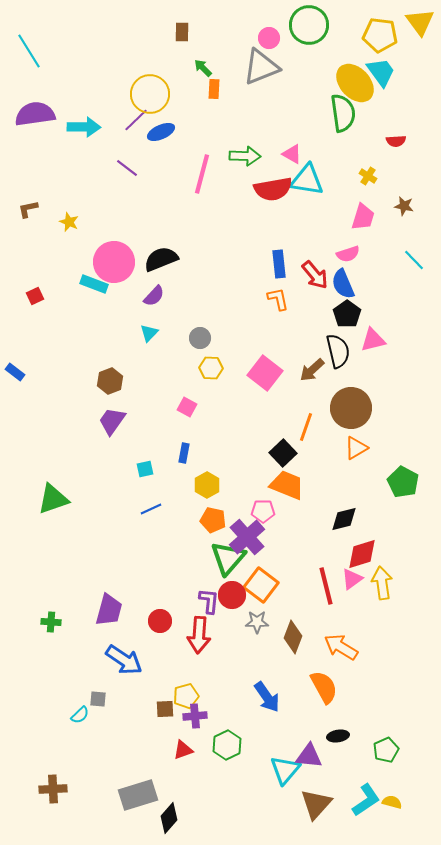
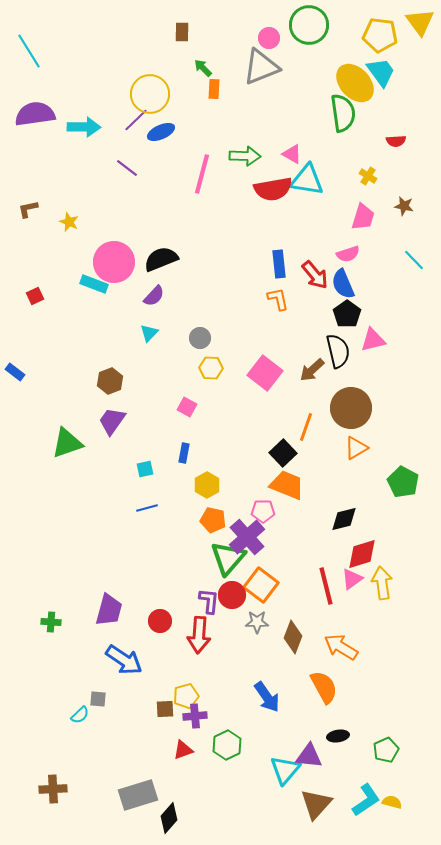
green triangle at (53, 499): moved 14 px right, 56 px up
blue line at (151, 509): moved 4 px left, 1 px up; rotated 10 degrees clockwise
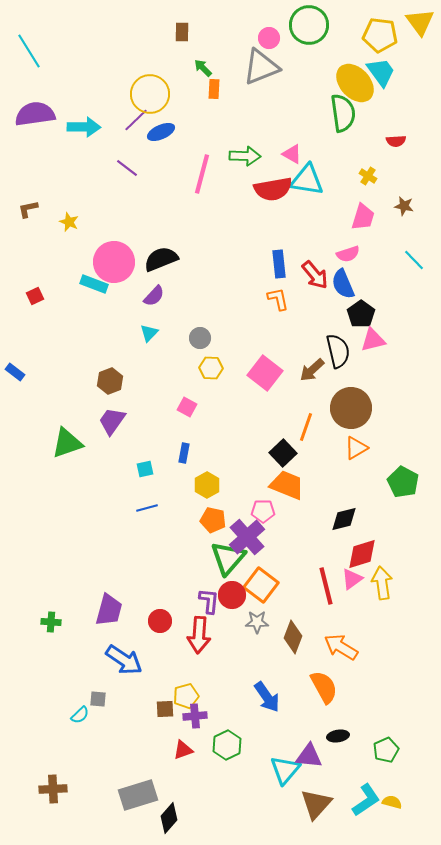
black pentagon at (347, 314): moved 14 px right
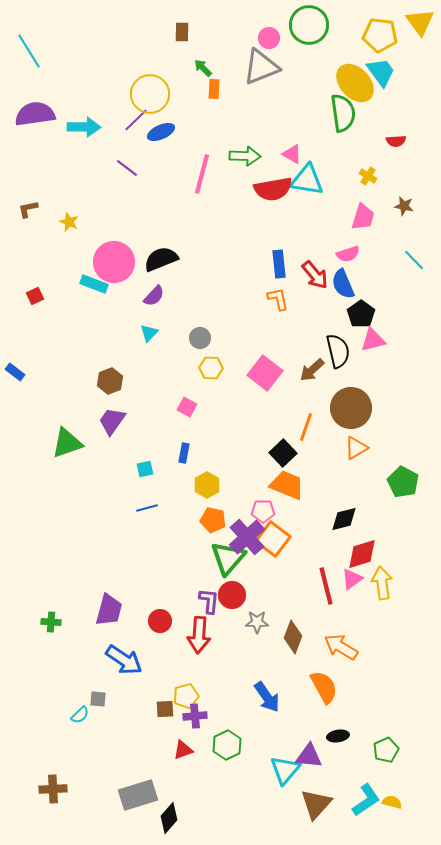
orange square at (261, 585): moved 12 px right, 46 px up
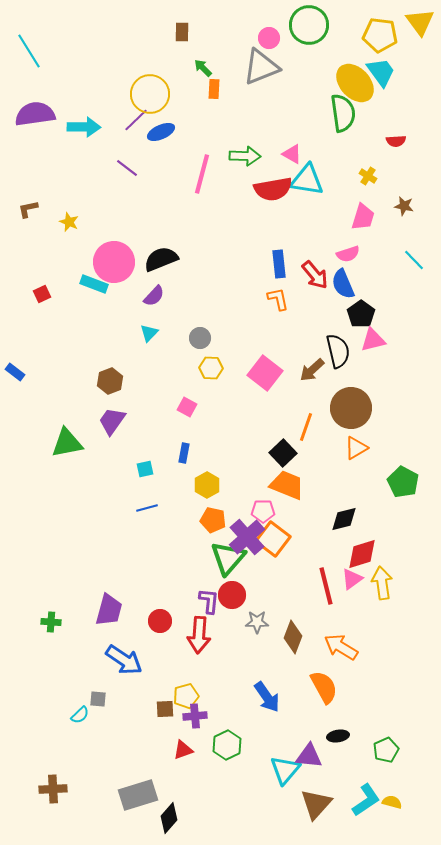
red square at (35, 296): moved 7 px right, 2 px up
green triangle at (67, 443): rotated 8 degrees clockwise
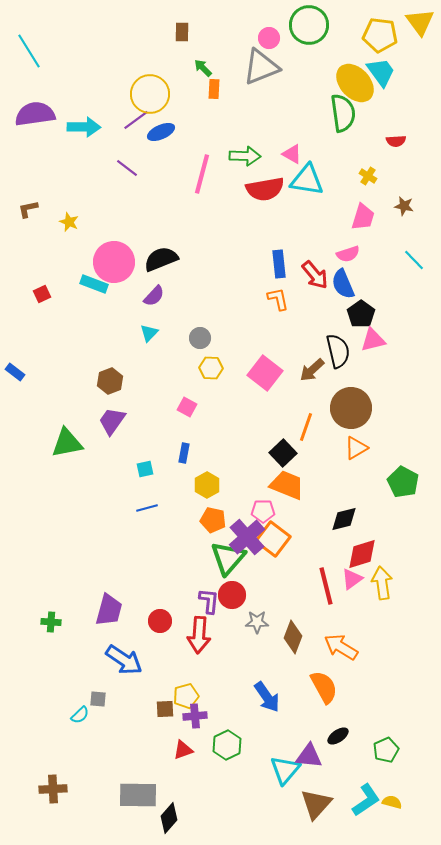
purple line at (136, 120): rotated 8 degrees clockwise
red semicircle at (273, 189): moved 8 px left
black ellipse at (338, 736): rotated 25 degrees counterclockwise
gray rectangle at (138, 795): rotated 18 degrees clockwise
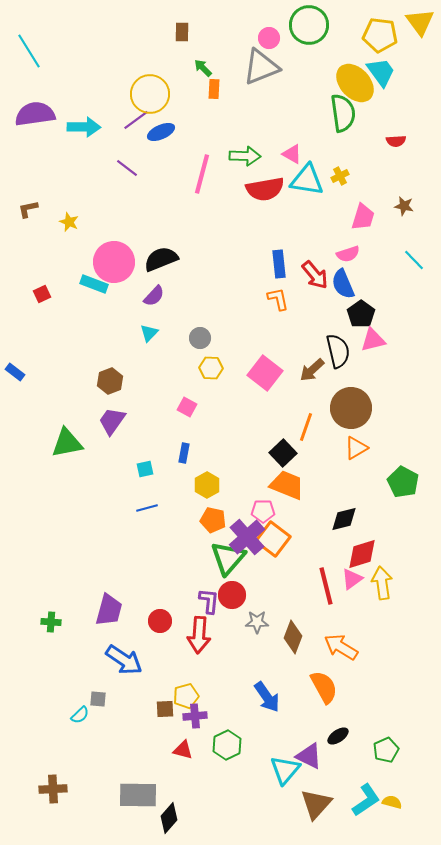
yellow cross at (368, 176): moved 28 px left; rotated 30 degrees clockwise
red triangle at (183, 750): rotated 35 degrees clockwise
purple triangle at (309, 756): rotated 20 degrees clockwise
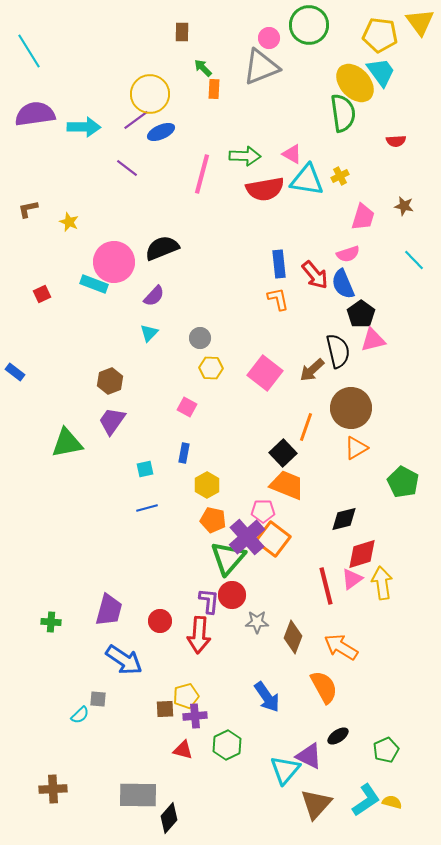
black semicircle at (161, 259): moved 1 px right, 11 px up
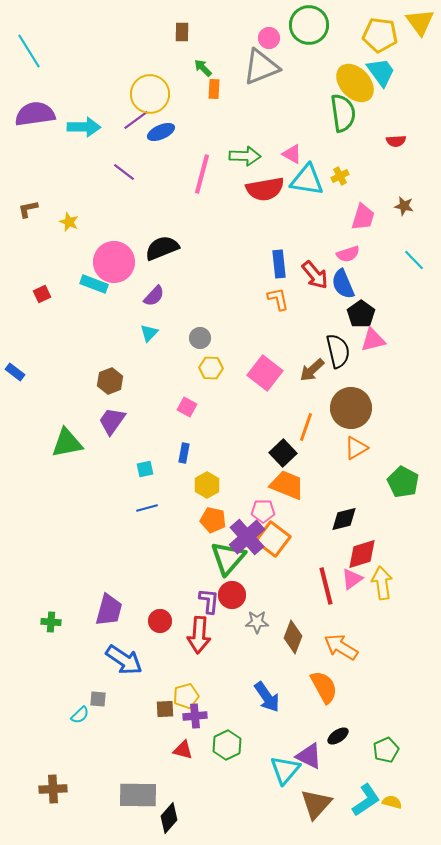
purple line at (127, 168): moved 3 px left, 4 px down
